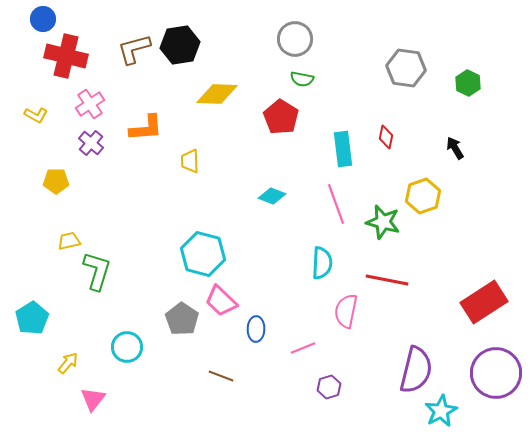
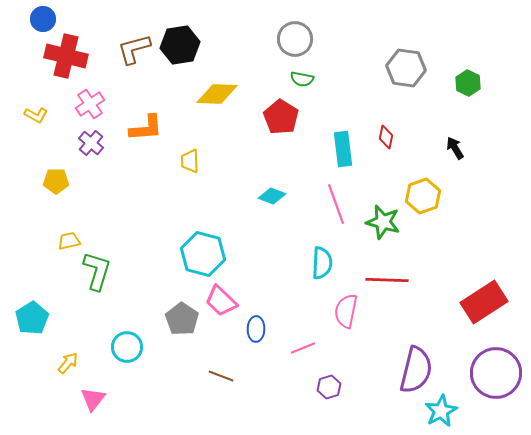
red line at (387, 280): rotated 9 degrees counterclockwise
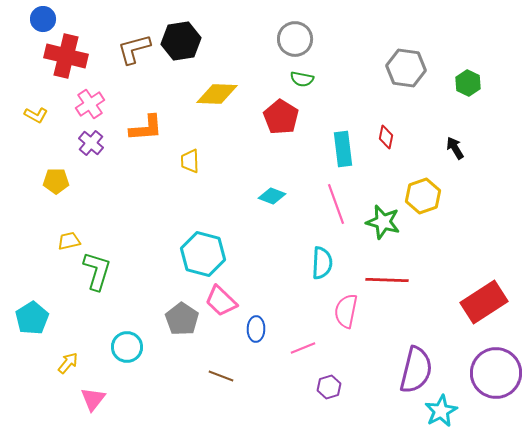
black hexagon at (180, 45): moved 1 px right, 4 px up
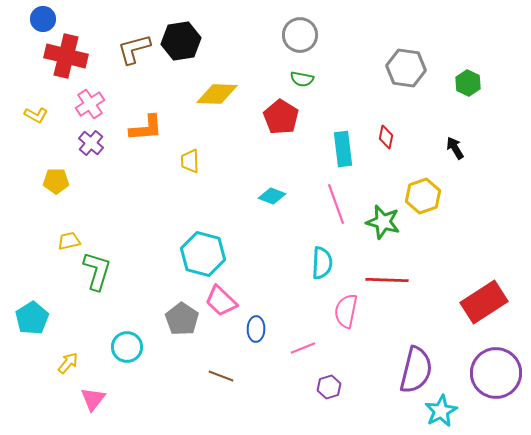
gray circle at (295, 39): moved 5 px right, 4 px up
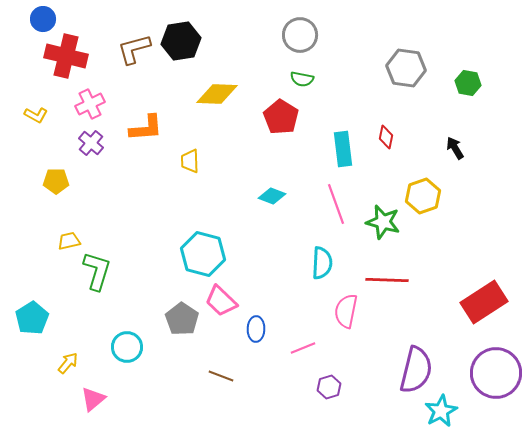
green hexagon at (468, 83): rotated 15 degrees counterclockwise
pink cross at (90, 104): rotated 8 degrees clockwise
pink triangle at (93, 399): rotated 12 degrees clockwise
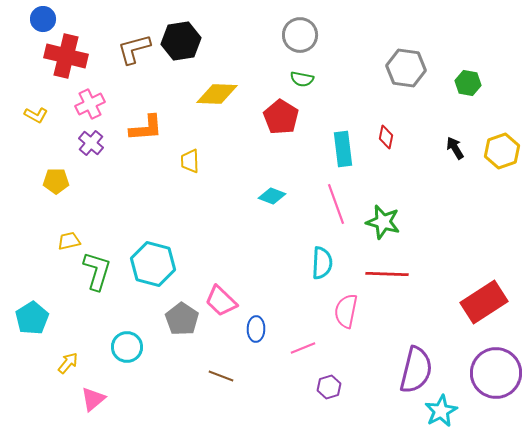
yellow hexagon at (423, 196): moved 79 px right, 45 px up
cyan hexagon at (203, 254): moved 50 px left, 10 px down
red line at (387, 280): moved 6 px up
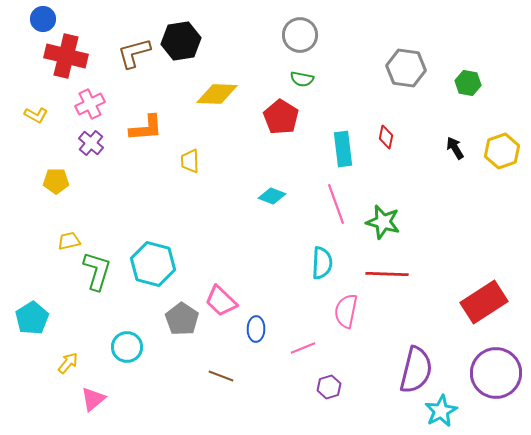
brown L-shape at (134, 49): moved 4 px down
